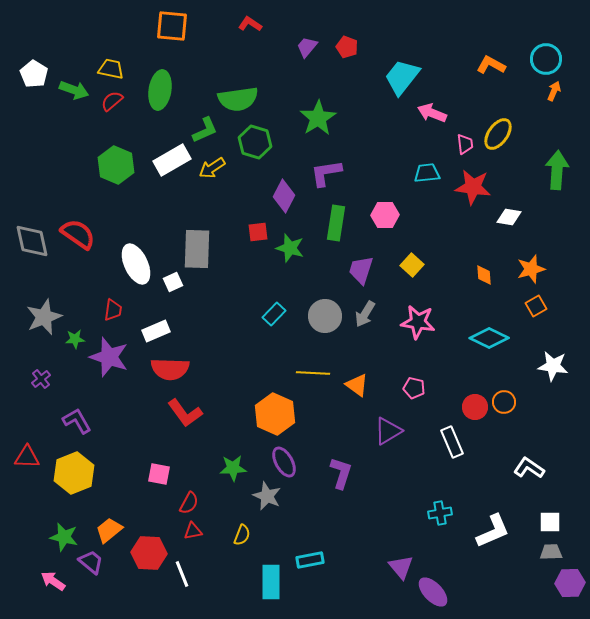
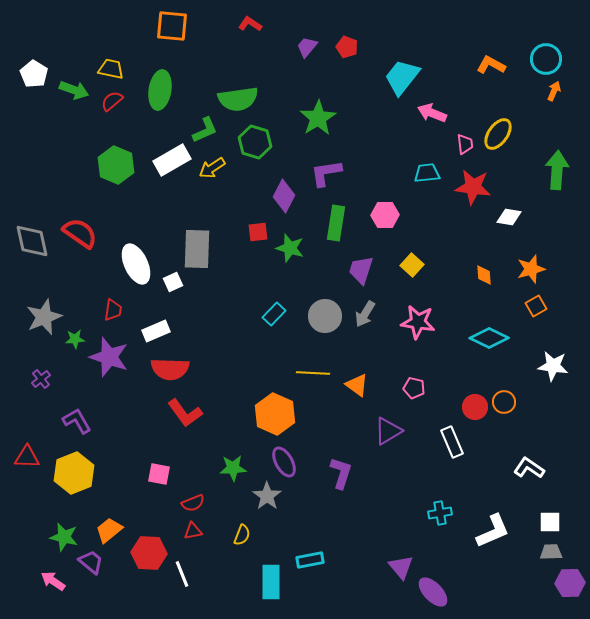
red semicircle at (78, 234): moved 2 px right, 1 px up
gray star at (267, 496): rotated 12 degrees clockwise
red semicircle at (189, 503): moved 4 px right; rotated 40 degrees clockwise
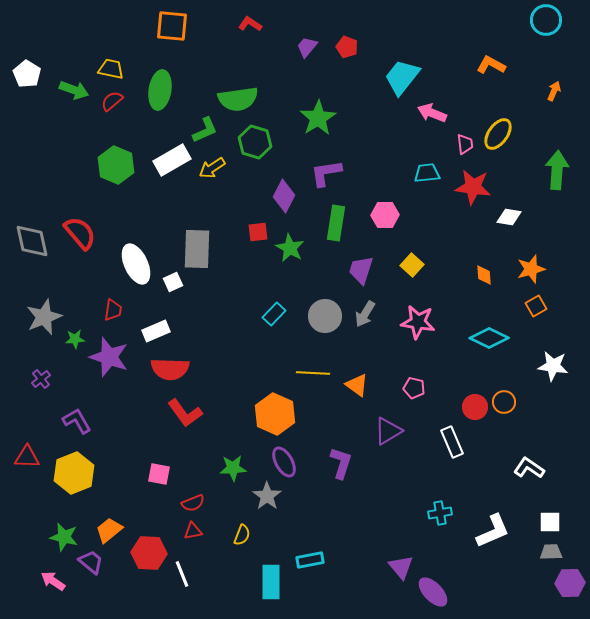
cyan circle at (546, 59): moved 39 px up
white pentagon at (34, 74): moved 7 px left
red semicircle at (80, 233): rotated 15 degrees clockwise
green star at (290, 248): rotated 12 degrees clockwise
purple L-shape at (341, 473): moved 10 px up
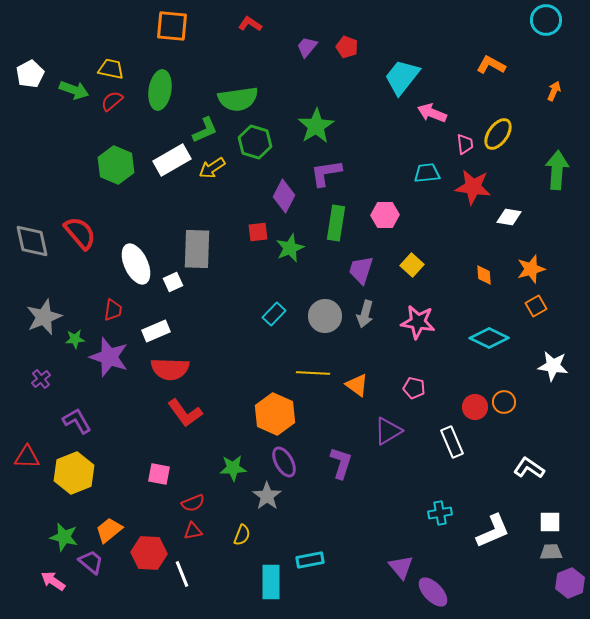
white pentagon at (27, 74): moved 3 px right; rotated 12 degrees clockwise
green star at (318, 118): moved 2 px left, 8 px down
green star at (290, 248): rotated 20 degrees clockwise
gray arrow at (365, 314): rotated 16 degrees counterclockwise
purple hexagon at (570, 583): rotated 20 degrees counterclockwise
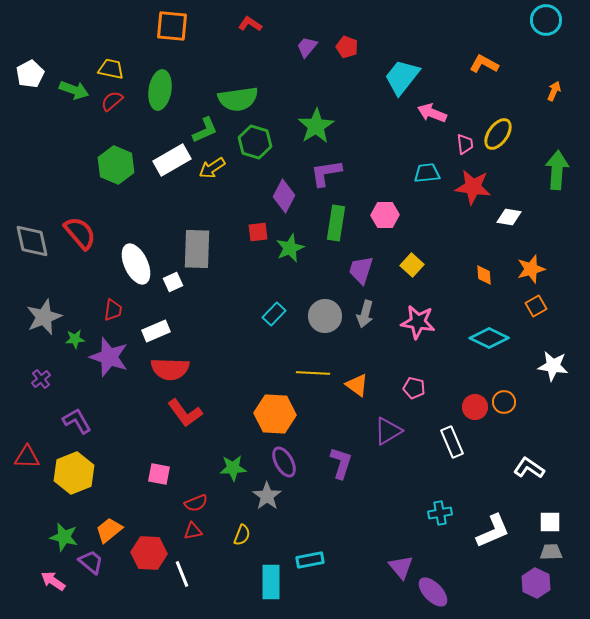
orange L-shape at (491, 65): moved 7 px left, 1 px up
orange hexagon at (275, 414): rotated 21 degrees counterclockwise
red semicircle at (193, 503): moved 3 px right
purple hexagon at (570, 583): moved 34 px left; rotated 12 degrees counterclockwise
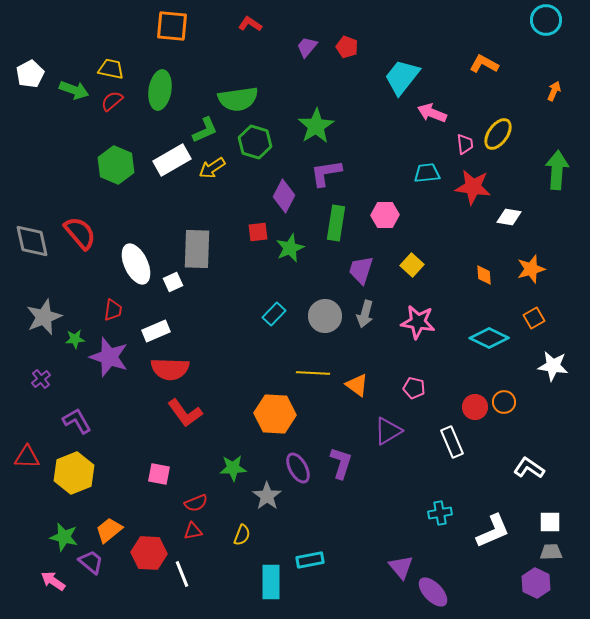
orange square at (536, 306): moved 2 px left, 12 px down
purple ellipse at (284, 462): moved 14 px right, 6 px down
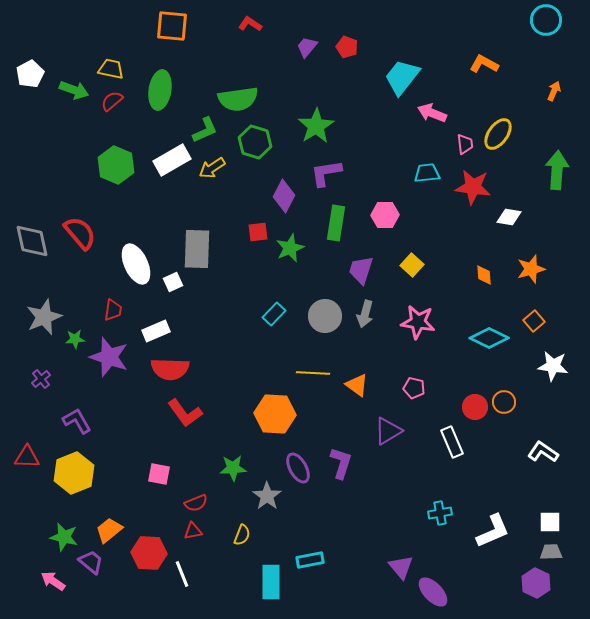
orange square at (534, 318): moved 3 px down; rotated 10 degrees counterclockwise
white L-shape at (529, 468): moved 14 px right, 16 px up
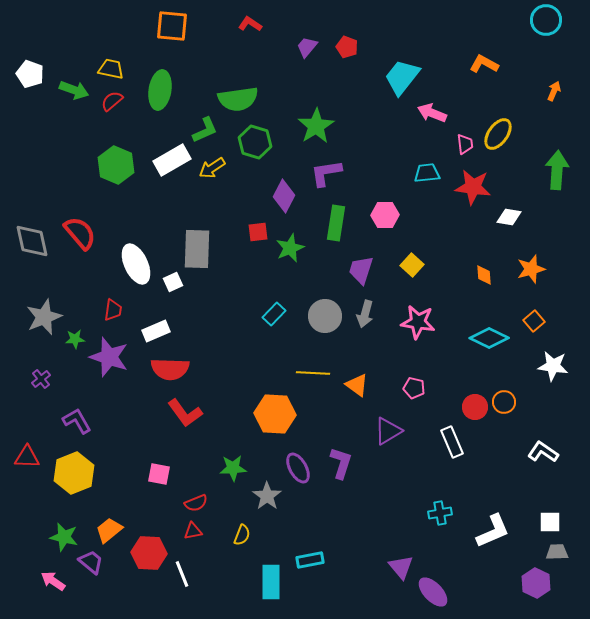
white pentagon at (30, 74): rotated 24 degrees counterclockwise
gray trapezoid at (551, 552): moved 6 px right
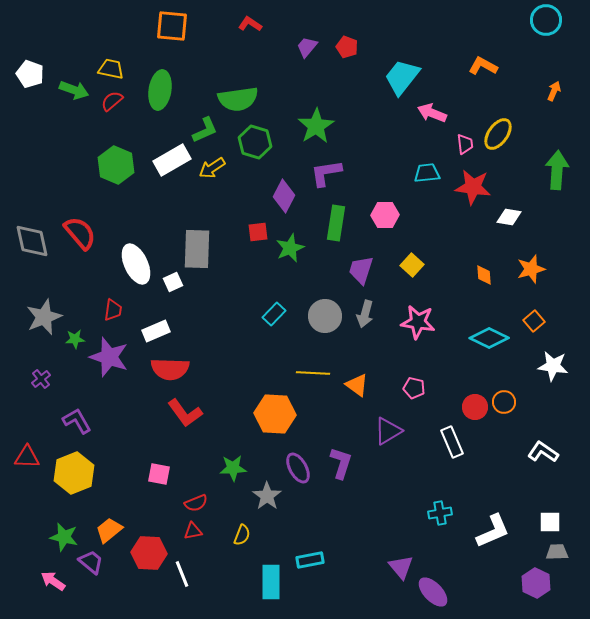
orange L-shape at (484, 64): moved 1 px left, 2 px down
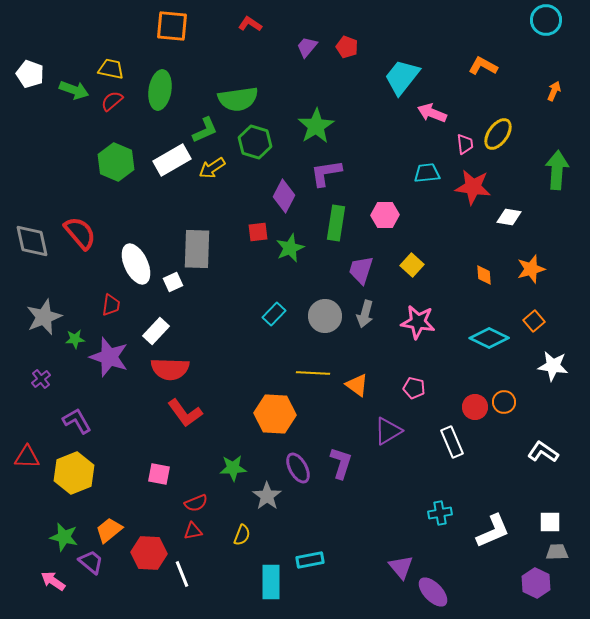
green hexagon at (116, 165): moved 3 px up
red trapezoid at (113, 310): moved 2 px left, 5 px up
white rectangle at (156, 331): rotated 24 degrees counterclockwise
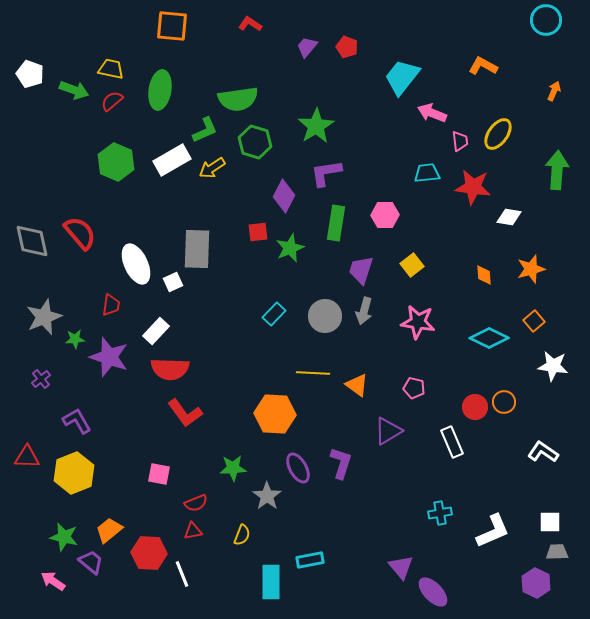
pink trapezoid at (465, 144): moved 5 px left, 3 px up
yellow square at (412, 265): rotated 10 degrees clockwise
gray arrow at (365, 314): moved 1 px left, 3 px up
